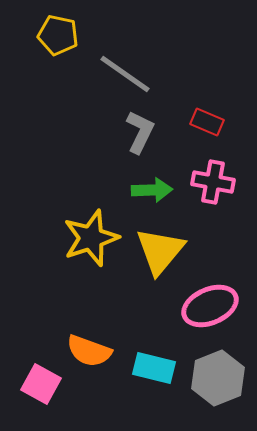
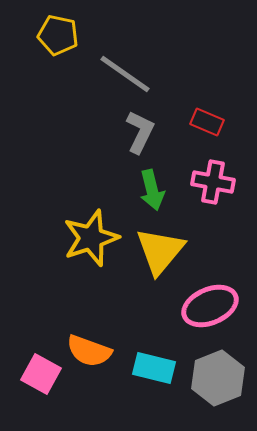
green arrow: rotated 78 degrees clockwise
pink square: moved 10 px up
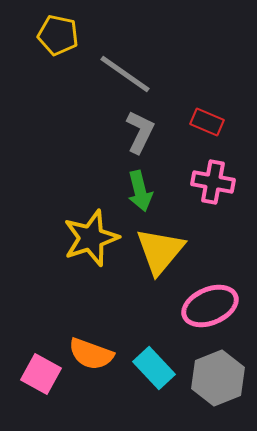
green arrow: moved 12 px left, 1 px down
orange semicircle: moved 2 px right, 3 px down
cyan rectangle: rotated 33 degrees clockwise
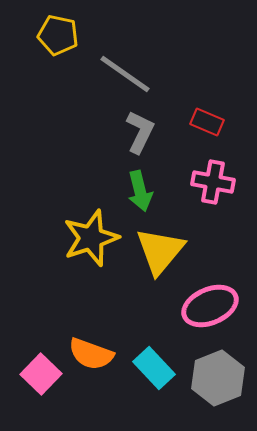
pink square: rotated 15 degrees clockwise
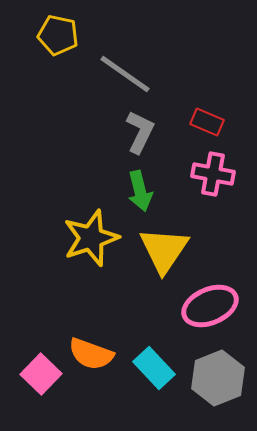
pink cross: moved 8 px up
yellow triangle: moved 4 px right, 1 px up; rotated 6 degrees counterclockwise
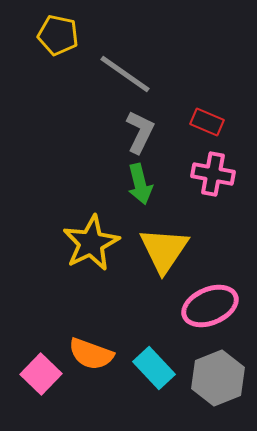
green arrow: moved 7 px up
yellow star: moved 5 px down; rotated 8 degrees counterclockwise
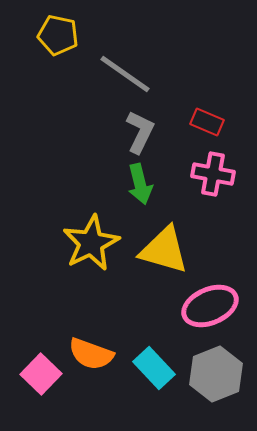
yellow triangle: rotated 48 degrees counterclockwise
gray hexagon: moved 2 px left, 4 px up
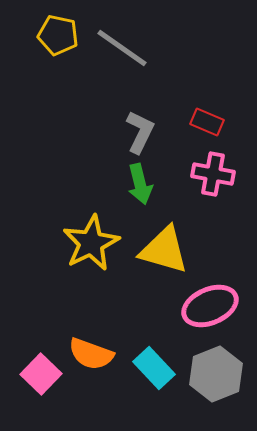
gray line: moved 3 px left, 26 px up
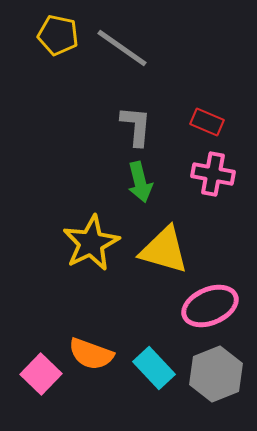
gray L-shape: moved 4 px left, 6 px up; rotated 21 degrees counterclockwise
green arrow: moved 2 px up
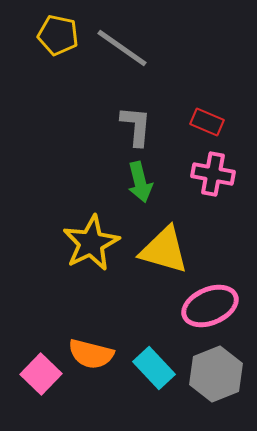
orange semicircle: rotated 6 degrees counterclockwise
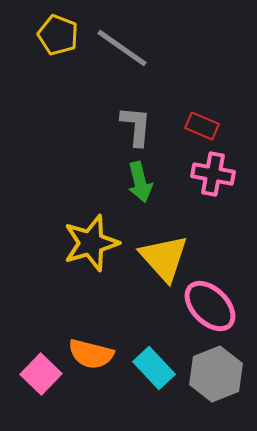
yellow pentagon: rotated 9 degrees clockwise
red rectangle: moved 5 px left, 4 px down
yellow star: rotated 10 degrees clockwise
yellow triangle: moved 8 px down; rotated 32 degrees clockwise
pink ellipse: rotated 68 degrees clockwise
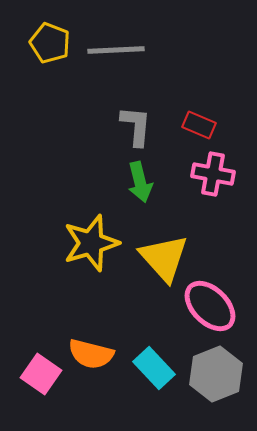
yellow pentagon: moved 8 px left, 8 px down
gray line: moved 6 px left, 2 px down; rotated 38 degrees counterclockwise
red rectangle: moved 3 px left, 1 px up
pink square: rotated 9 degrees counterclockwise
